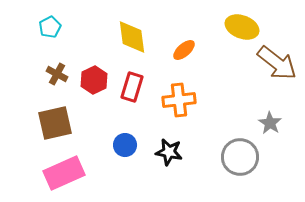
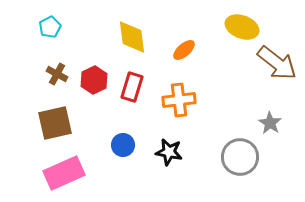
blue circle: moved 2 px left
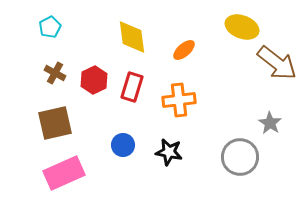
brown cross: moved 2 px left, 1 px up
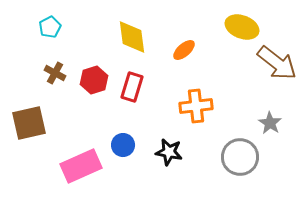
red hexagon: rotated 8 degrees clockwise
orange cross: moved 17 px right, 6 px down
brown square: moved 26 px left
pink rectangle: moved 17 px right, 7 px up
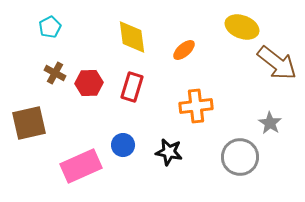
red hexagon: moved 5 px left, 3 px down; rotated 16 degrees clockwise
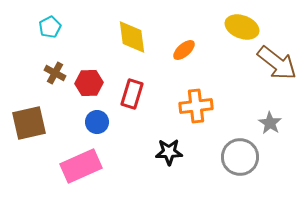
red rectangle: moved 7 px down
blue circle: moved 26 px left, 23 px up
black star: rotated 12 degrees counterclockwise
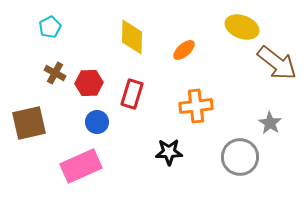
yellow diamond: rotated 9 degrees clockwise
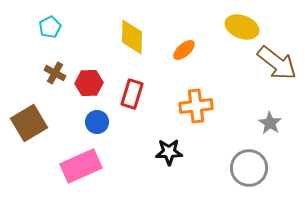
brown square: rotated 18 degrees counterclockwise
gray circle: moved 9 px right, 11 px down
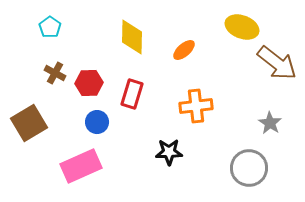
cyan pentagon: rotated 10 degrees counterclockwise
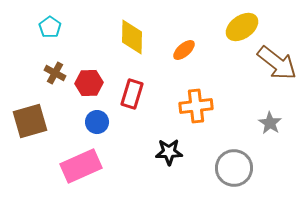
yellow ellipse: rotated 56 degrees counterclockwise
brown square: moved 1 px right, 2 px up; rotated 15 degrees clockwise
gray circle: moved 15 px left
